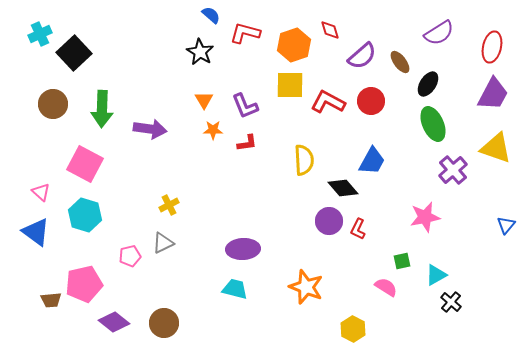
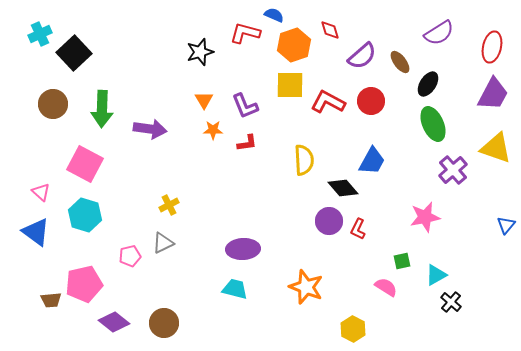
blue semicircle at (211, 15): moved 63 px right; rotated 18 degrees counterclockwise
black star at (200, 52): rotated 24 degrees clockwise
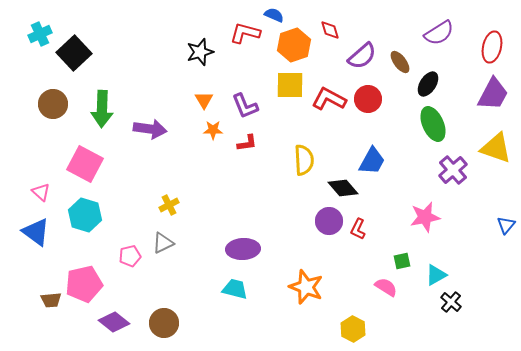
red circle at (371, 101): moved 3 px left, 2 px up
red L-shape at (328, 102): moved 1 px right, 3 px up
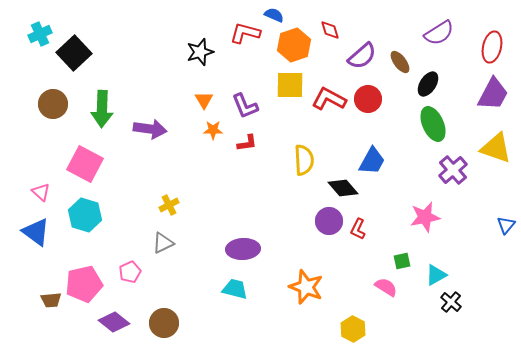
pink pentagon at (130, 256): moved 16 px down; rotated 10 degrees counterclockwise
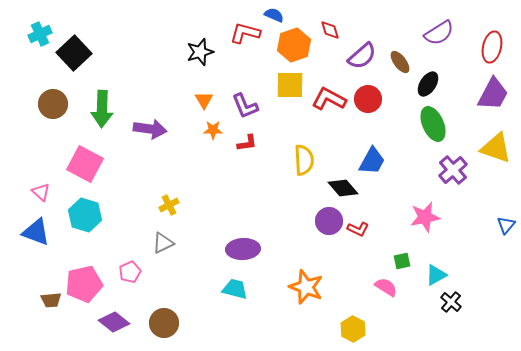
red L-shape at (358, 229): rotated 90 degrees counterclockwise
blue triangle at (36, 232): rotated 16 degrees counterclockwise
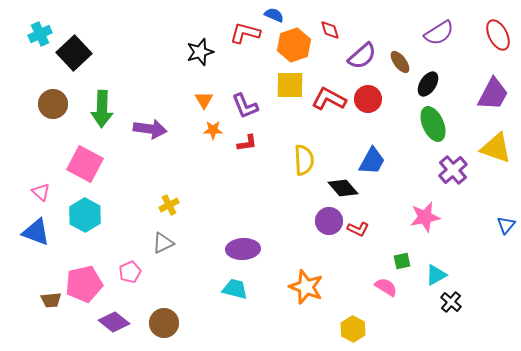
red ellipse at (492, 47): moved 6 px right, 12 px up; rotated 40 degrees counterclockwise
cyan hexagon at (85, 215): rotated 12 degrees clockwise
